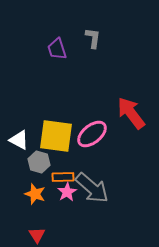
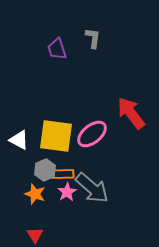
gray hexagon: moved 6 px right, 8 px down; rotated 20 degrees clockwise
orange rectangle: moved 3 px up
red triangle: moved 2 px left
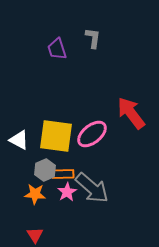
orange star: rotated 15 degrees counterclockwise
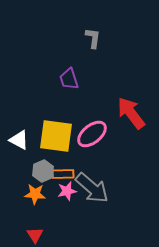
purple trapezoid: moved 12 px right, 30 px down
gray hexagon: moved 2 px left, 1 px down
pink star: moved 1 px up; rotated 18 degrees clockwise
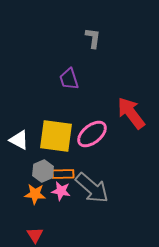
pink star: moved 6 px left; rotated 24 degrees clockwise
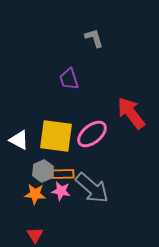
gray L-shape: moved 1 px right; rotated 25 degrees counterclockwise
